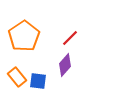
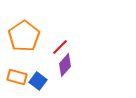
red line: moved 10 px left, 9 px down
orange rectangle: rotated 36 degrees counterclockwise
blue square: rotated 30 degrees clockwise
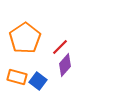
orange pentagon: moved 1 px right, 2 px down
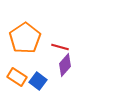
red line: rotated 60 degrees clockwise
orange rectangle: rotated 18 degrees clockwise
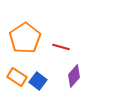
red line: moved 1 px right
purple diamond: moved 9 px right, 11 px down
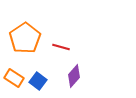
orange rectangle: moved 3 px left, 1 px down
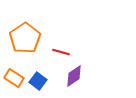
red line: moved 5 px down
purple diamond: rotated 15 degrees clockwise
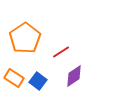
red line: rotated 48 degrees counterclockwise
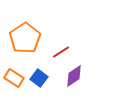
blue square: moved 1 px right, 3 px up
